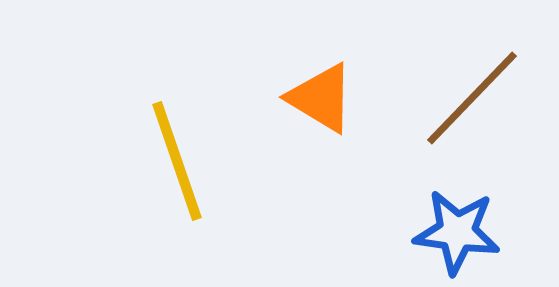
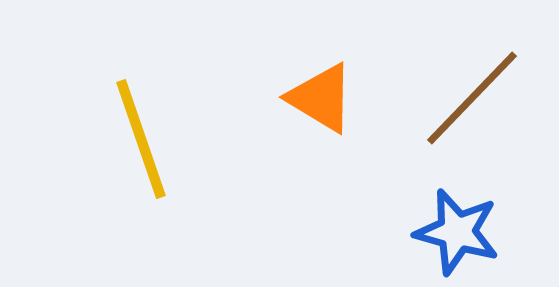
yellow line: moved 36 px left, 22 px up
blue star: rotated 8 degrees clockwise
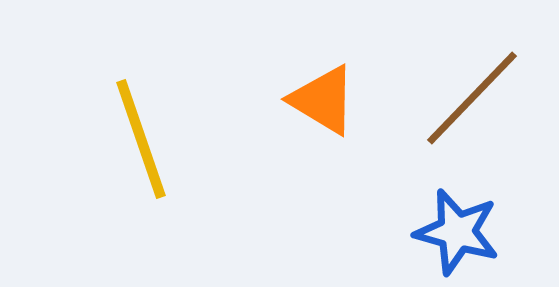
orange triangle: moved 2 px right, 2 px down
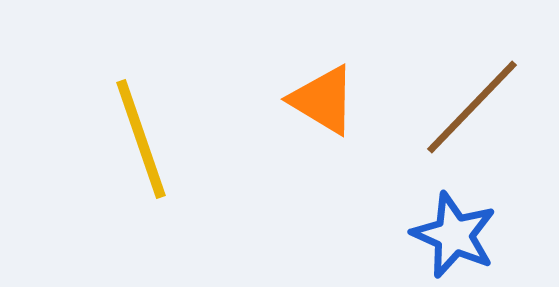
brown line: moved 9 px down
blue star: moved 3 px left, 3 px down; rotated 8 degrees clockwise
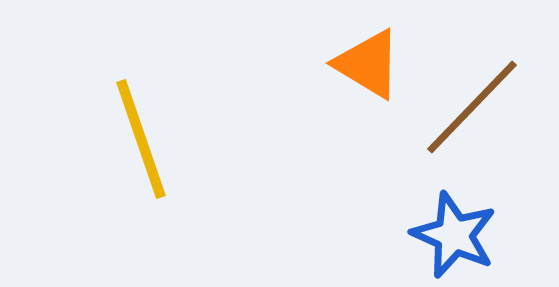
orange triangle: moved 45 px right, 36 px up
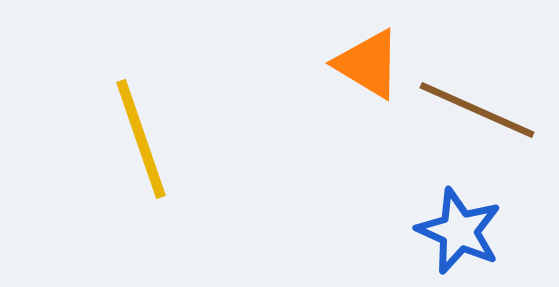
brown line: moved 5 px right, 3 px down; rotated 70 degrees clockwise
blue star: moved 5 px right, 4 px up
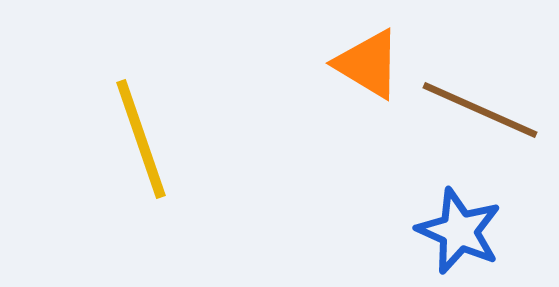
brown line: moved 3 px right
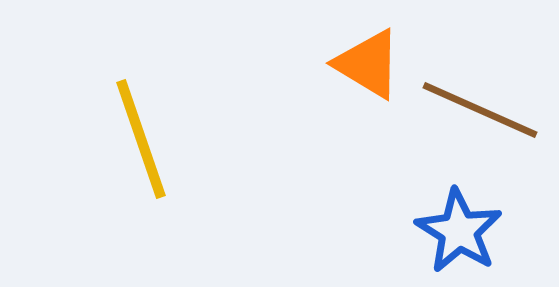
blue star: rotated 8 degrees clockwise
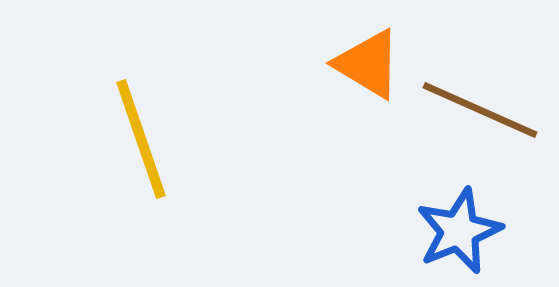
blue star: rotated 18 degrees clockwise
